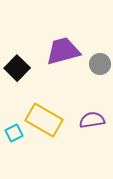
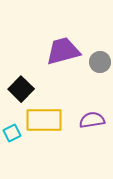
gray circle: moved 2 px up
black square: moved 4 px right, 21 px down
yellow rectangle: rotated 30 degrees counterclockwise
cyan square: moved 2 px left
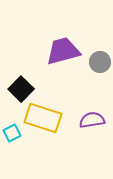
yellow rectangle: moved 1 px left, 2 px up; rotated 18 degrees clockwise
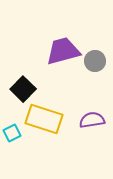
gray circle: moved 5 px left, 1 px up
black square: moved 2 px right
yellow rectangle: moved 1 px right, 1 px down
